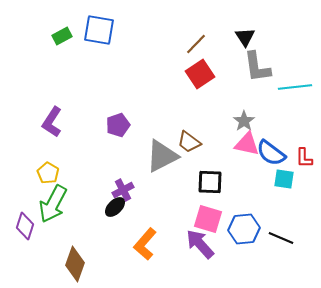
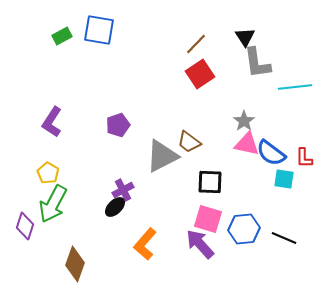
gray L-shape: moved 4 px up
black line: moved 3 px right
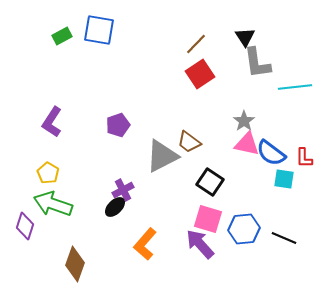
black square: rotated 32 degrees clockwise
green arrow: rotated 81 degrees clockwise
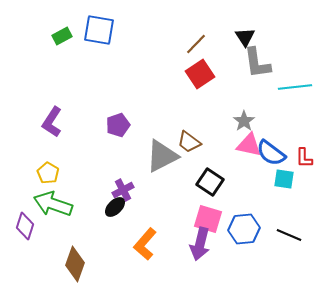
pink triangle: moved 2 px right, 1 px down
black line: moved 5 px right, 3 px up
purple arrow: rotated 124 degrees counterclockwise
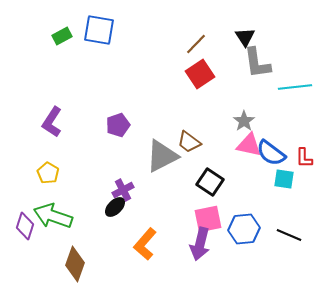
green arrow: moved 12 px down
pink square: rotated 28 degrees counterclockwise
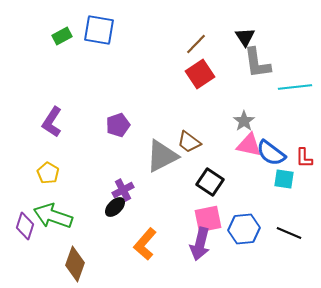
black line: moved 2 px up
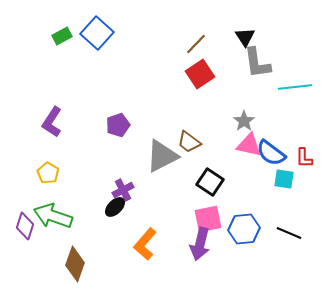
blue square: moved 2 px left, 3 px down; rotated 32 degrees clockwise
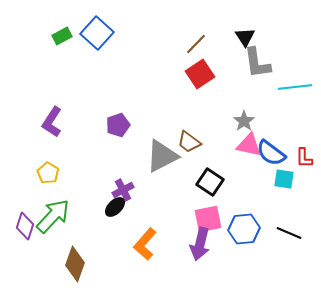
green arrow: rotated 114 degrees clockwise
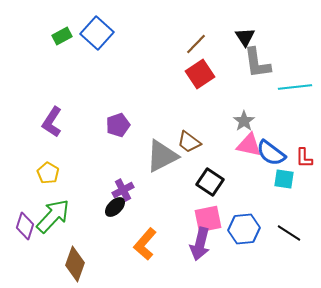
black line: rotated 10 degrees clockwise
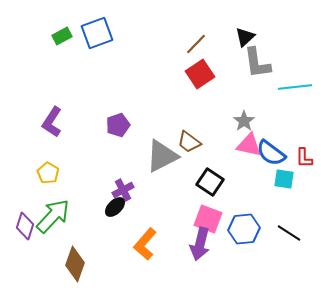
blue square: rotated 28 degrees clockwise
black triangle: rotated 20 degrees clockwise
pink square: rotated 32 degrees clockwise
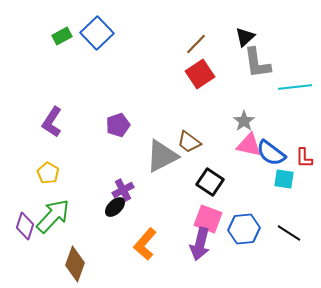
blue square: rotated 24 degrees counterclockwise
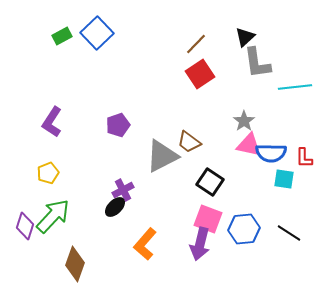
blue semicircle: rotated 36 degrees counterclockwise
yellow pentagon: rotated 20 degrees clockwise
